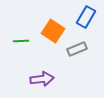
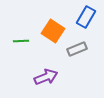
purple arrow: moved 4 px right, 2 px up; rotated 15 degrees counterclockwise
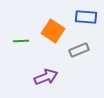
blue rectangle: rotated 65 degrees clockwise
gray rectangle: moved 2 px right, 1 px down
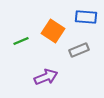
green line: rotated 21 degrees counterclockwise
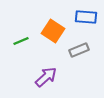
purple arrow: rotated 20 degrees counterclockwise
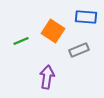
purple arrow: moved 1 px right; rotated 40 degrees counterclockwise
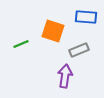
orange square: rotated 15 degrees counterclockwise
green line: moved 3 px down
purple arrow: moved 18 px right, 1 px up
